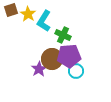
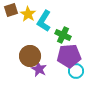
brown circle: moved 22 px left, 3 px up
purple star: rotated 14 degrees counterclockwise
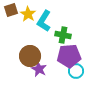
green cross: rotated 14 degrees counterclockwise
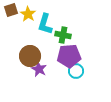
cyan L-shape: moved 1 px right, 3 px down; rotated 15 degrees counterclockwise
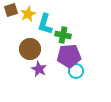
yellow star: rotated 14 degrees clockwise
brown circle: moved 7 px up
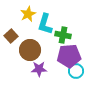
brown square: moved 26 px down; rotated 24 degrees counterclockwise
brown circle: moved 1 px down
purple star: rotated 28 degrees counterclockwise
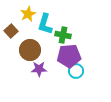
brown square: moved 5 px up
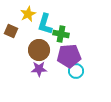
brown square: rotated 24 degrees counterclockwise
green cross: moved 2 px left, 1 px up
brown circle: moved 9 px right
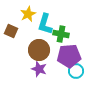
purple star: rotated 21 degrees clockwise
